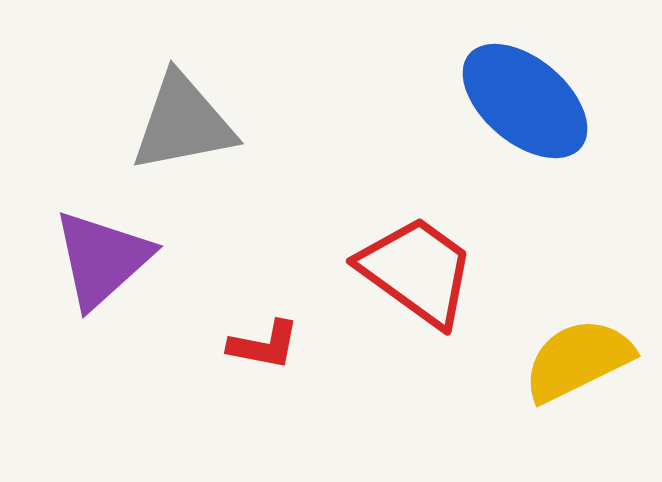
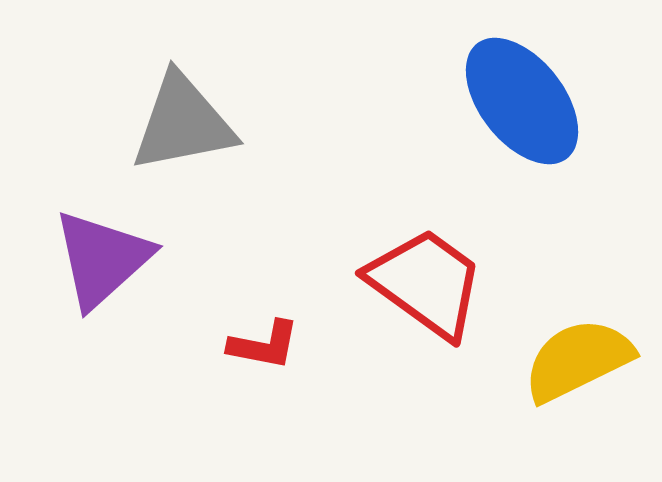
blue ellipse: moved 3 px left; rotated 12 degrees clockwise
red trapezoid: moved 9 px right, 12 px down
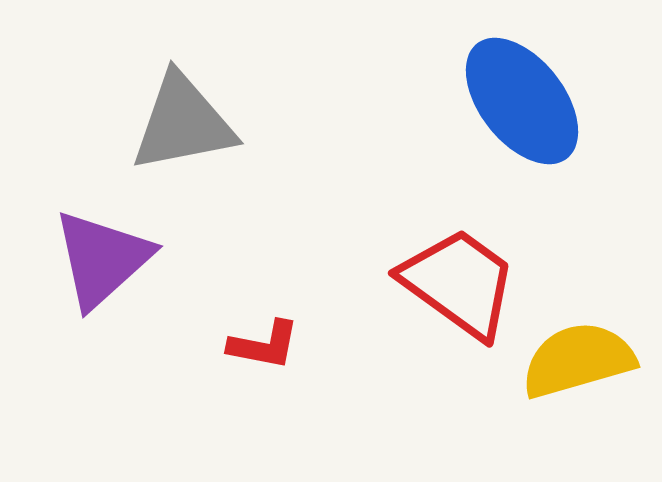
red trapezoid: moved 33 px right
yellow semicircle: rotated 10 degrees clockwise
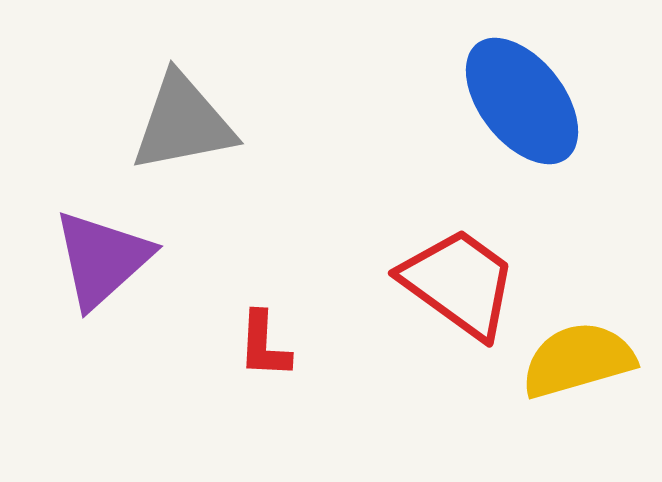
red L-shape: rotated 82 degrees clockwise
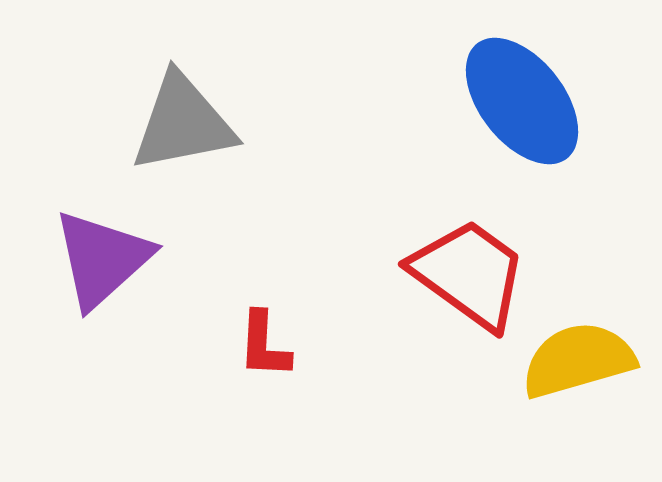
red trapezoid: moved 10 px right, 9 px up
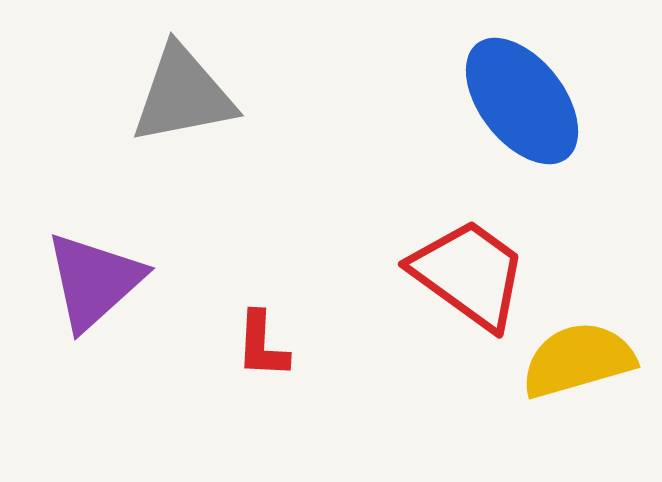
gray triangle: moved 28 px up
purple triangle: moved 8 px left, 22 px down
red L-shape: moved 2 px left
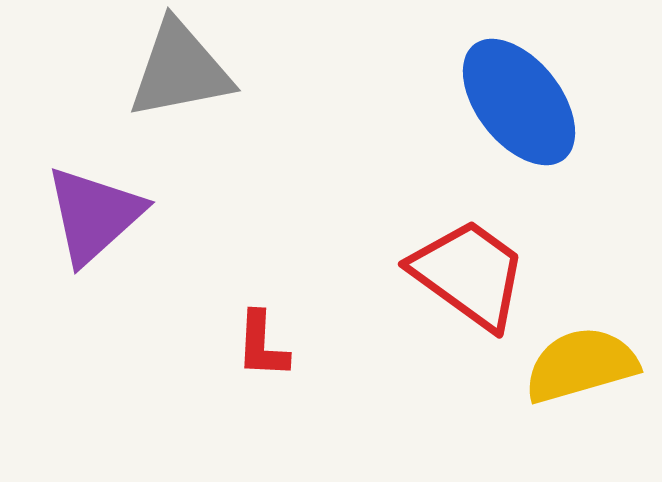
gray triangle: moved 3 px left, 25 px up
blue ellipse: moved 3 px left, 1 px down
purple triangle: moved 66 px up
yellow semicircle: moved 3 px right, 5 px down
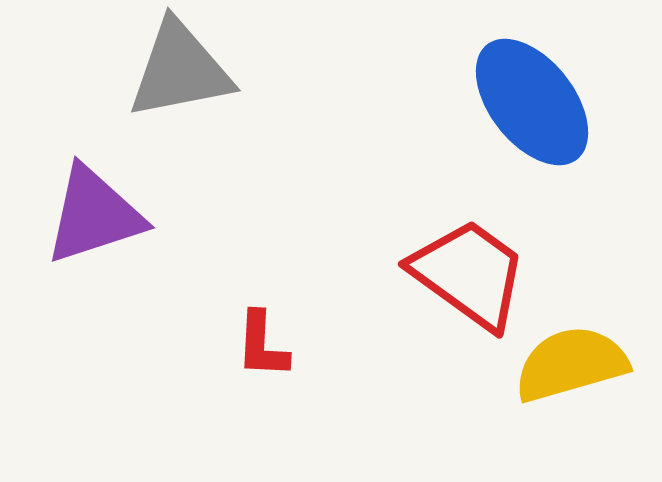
blue ellipse: moved 13 px right
purple triangle: rotated 24 degrees clockwise
yellow semicircle: moved 10 px left, 1 px up
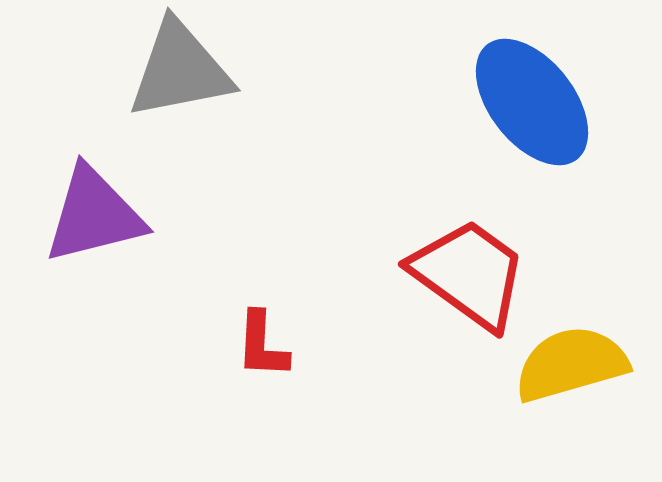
purple triangle: rotated 4 degrees clockwise
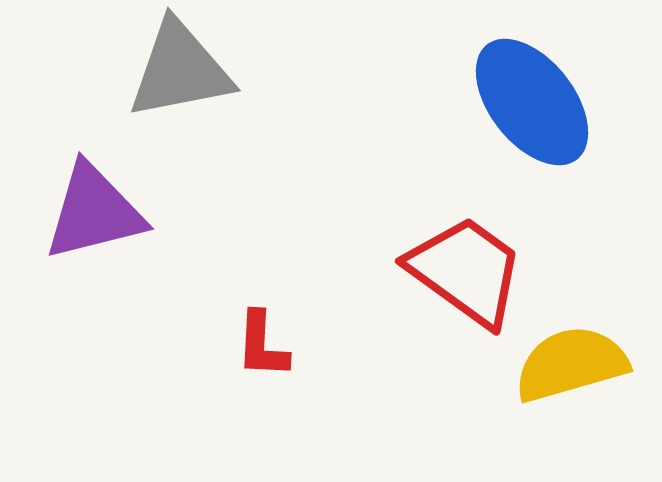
purple triangle: moved 3 px up
red trapezoid: moved 3 px left, 3 px up
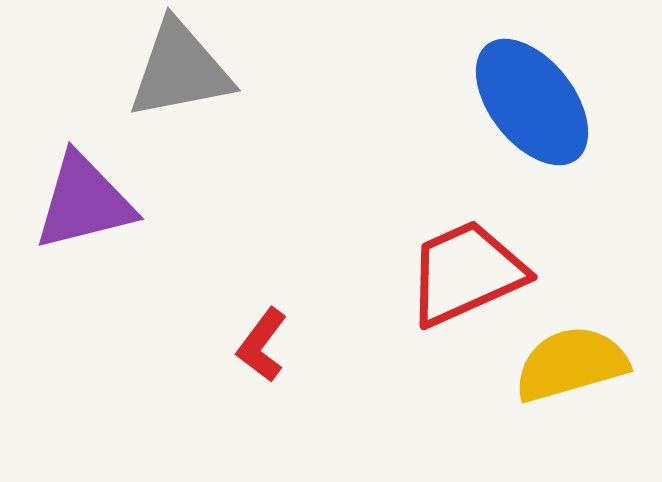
purple triangle: moved 10 px left, 10 px up
red trapezoid: moved 2 px down; rotated 60 degrees counterclockwise
red L-shape: rotated 34 degrees clockwise
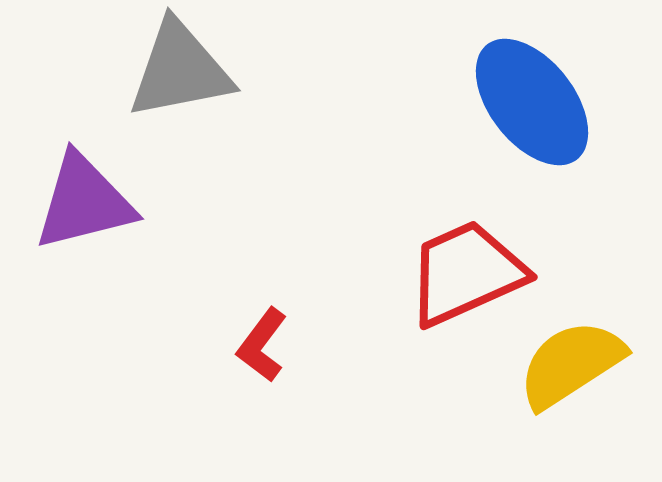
yellow semicircle: rotated 17 degrees counterclockwise
